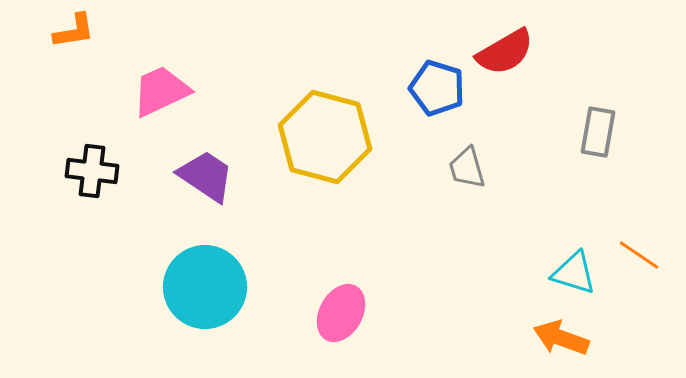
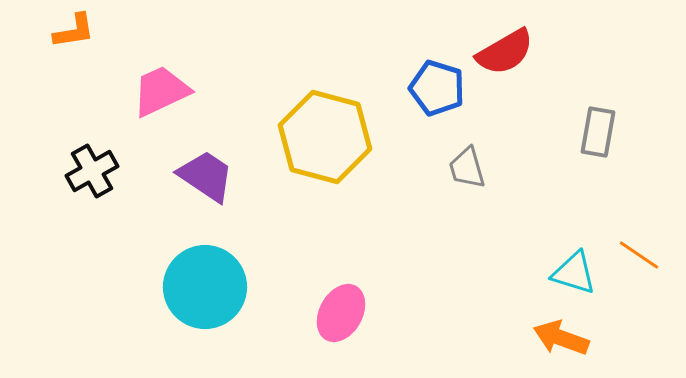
black cross: rotated 36 degrees counterclockwise
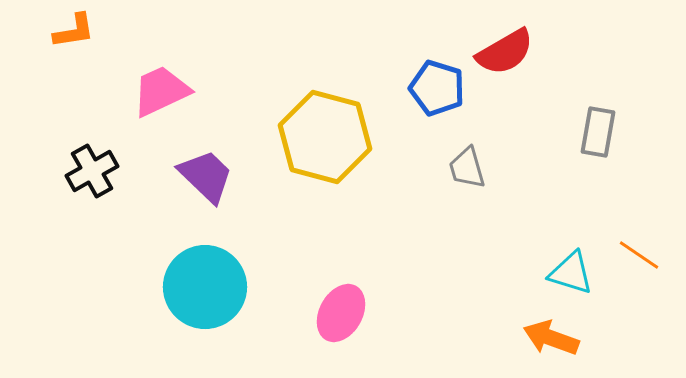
purple trapezoid: rotated 10 degrees clockwise
cyan triangle: moved 3 px left
orange arrow: moved 10 px left
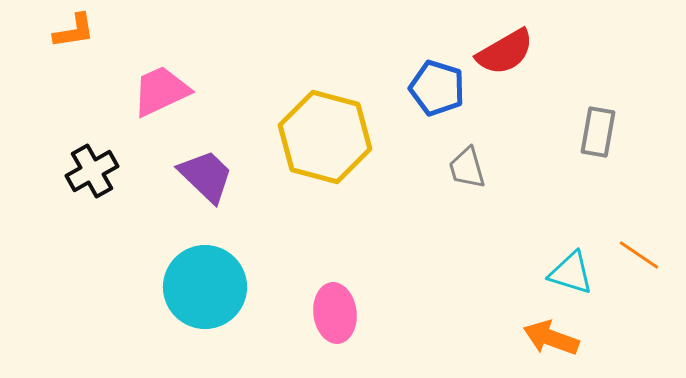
pink ellipse: moved 6 px left; rotated 36 degrees counterclockwise
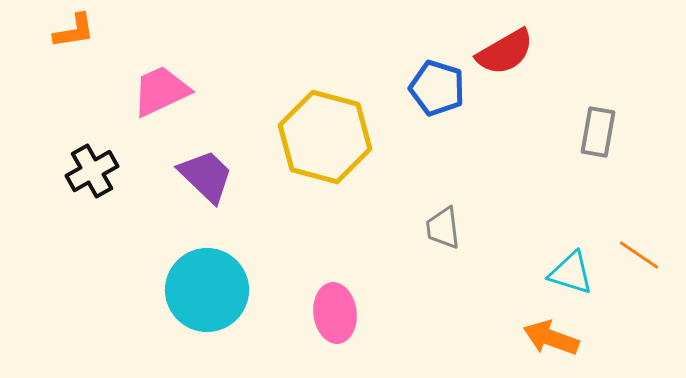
gray trapezoid: moved 24 px left, 60 px down; rotated 9 degrees clockwise
cyan circle: moved 2 px right, 3 px down
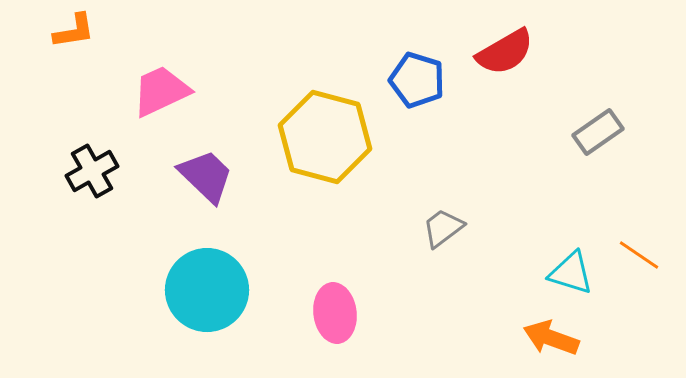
blue pentagon: moved 20 px left, 8 px up
gray rectangle: rotated 45 degrees clockwise
gray trapezoid: rotated 60 degrees clockwise
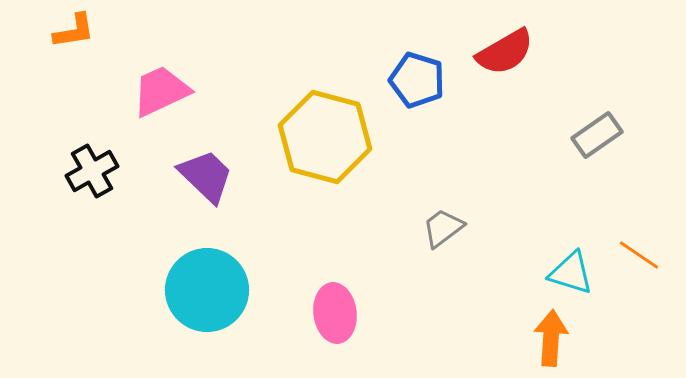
gray rectangle: moved 1 px left, 3 px down
orange arrow: rotated 74 degrees clockwise
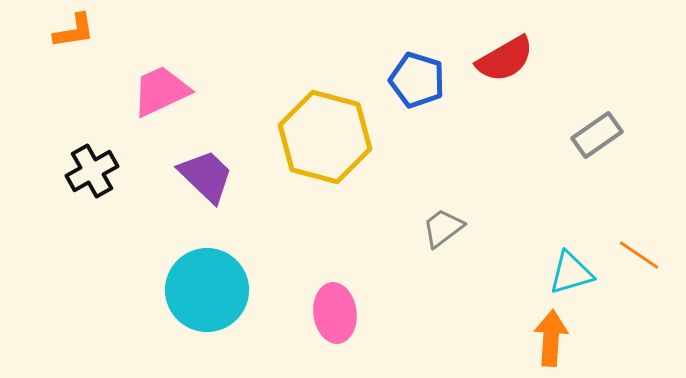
red semicircle: moved 7 px down
cyan triangle: rotated 33 degrees counterclockwise
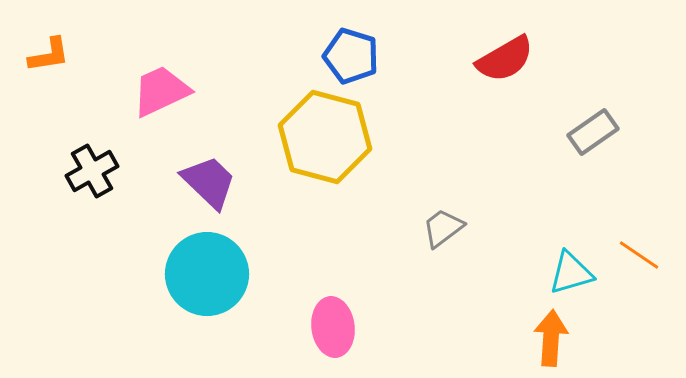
orange L-shape: moved 25 px left, 24 px down
blue pentagon: moved 66 px left, 24 px up
gray rectangle: moved 4 px left, 3 px up
purple trapezoid: moved 3 px right, 6 px down
cyan circle: moved 16 px up
pink ellipse: moved 2 px left, 14 px down
